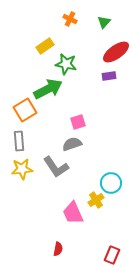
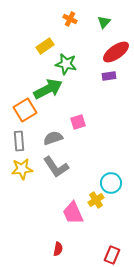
gray semicircle: moved 19 px left, 6 px up
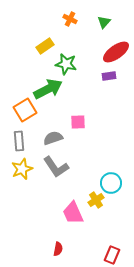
pink square: rotated 14 degrees clockwise
yellow star: rotated 15 degrees counterclockwise
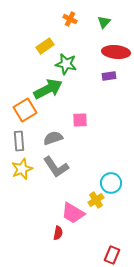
red ellipse: rotated 40 degrees clockwise
pink square: moved 2 px right, 2 px up
pink trapezoid: rotated 35 degrees counterclockwise
red semicircle: moved 16 px up
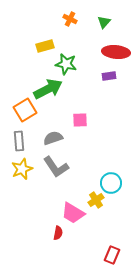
yellow rectangle: rotated 18 degrees clockwise
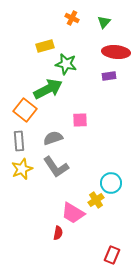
orange cross: moved 2 px right, 1 px up
orange square: rotated 20 degrees counterclockwise
